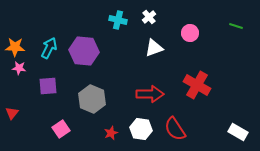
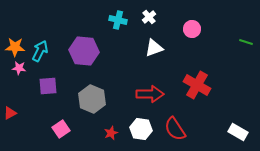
green line: moved 10 px right, 16 px down
pink circle: moved 2 px right, 4 px up
cyan arrow: moved 9 px left, 3 px down
red triangle: moved 2 px left; rotated 24 degrees clockwise
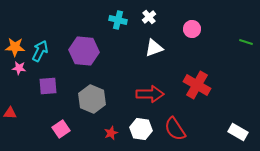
red triangle: rotated 32 degrees clockwise
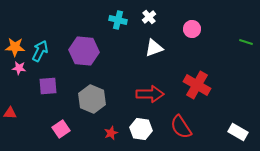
red semicircle: moved 6 px right, 2 px up
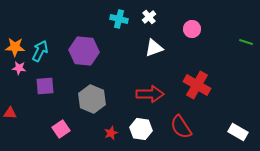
cyan cross: moved 1 px right, 1 px up
purple square: moved 3 px left
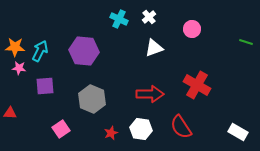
cyan cross: rotated 12 degrees clockwise
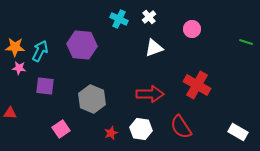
purple hexagon: moved 2 px left, 6 px up
purple square: rotated 12 degrees clockwise
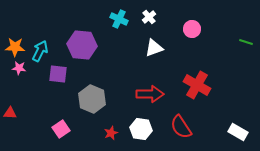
purple square: moved 13 px right, 12 px up
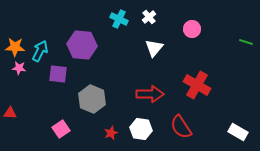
white triangle: rotated 30 degrees counterclockwise
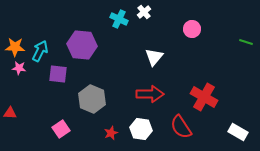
white cross: moved 5 px left, 5 px up
white triangle: moved 9 px down
red cross: moved 7 px right, 12 px down
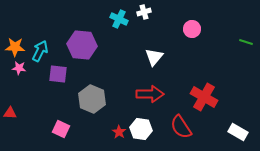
white cross: rotated 24 degrees clockwise
pink square: rotated 30 degrees counterclockwise
red star: moved 8 px right, 1 px up; rotated 16 degrees counterclockwise
